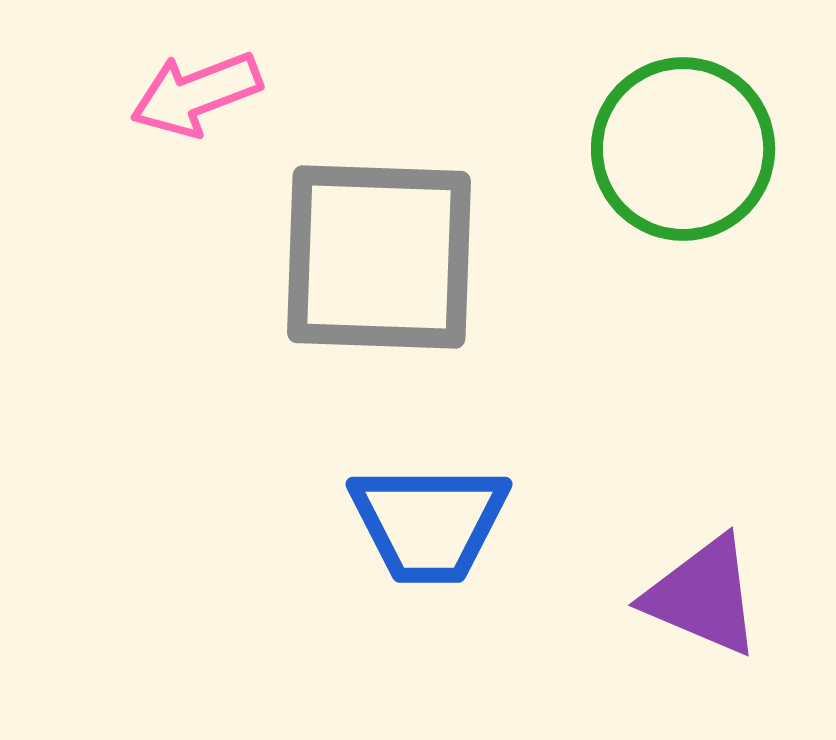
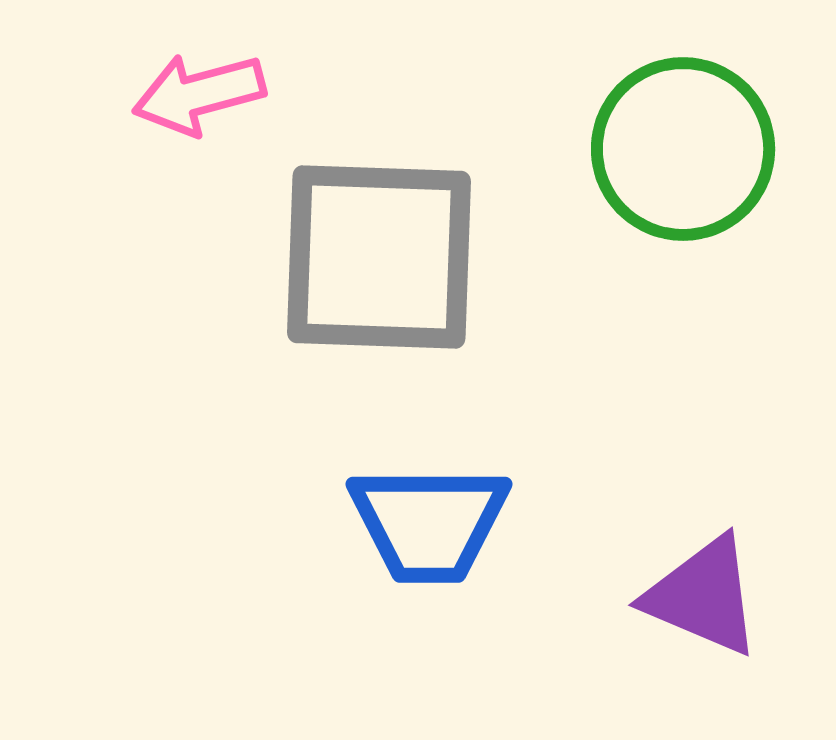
pink arrow: moved 3 px right; rotated 6 degrees clockwise
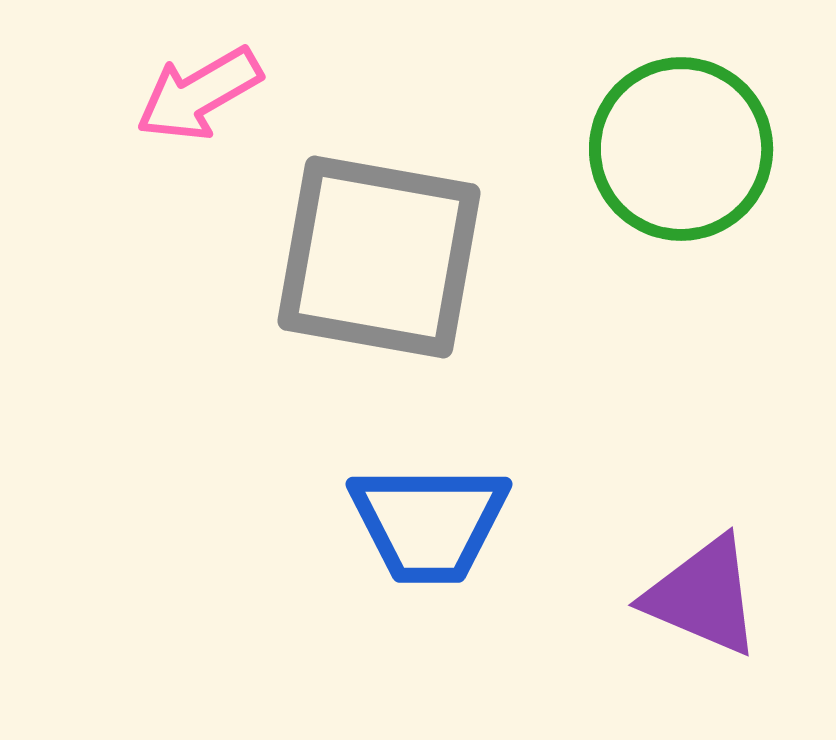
pink arrow: rotated 15 degrees counterclockwise
green circle: moved 2 px left
gray square: rotated 8 degrees clockwise
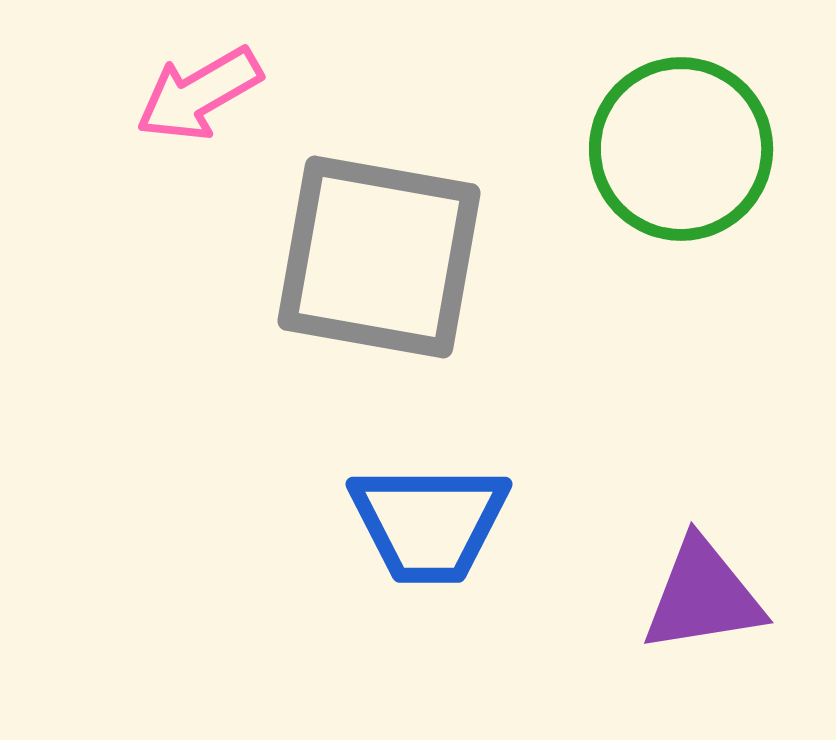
purple triangle: rotated 32 degrees counterclockwise
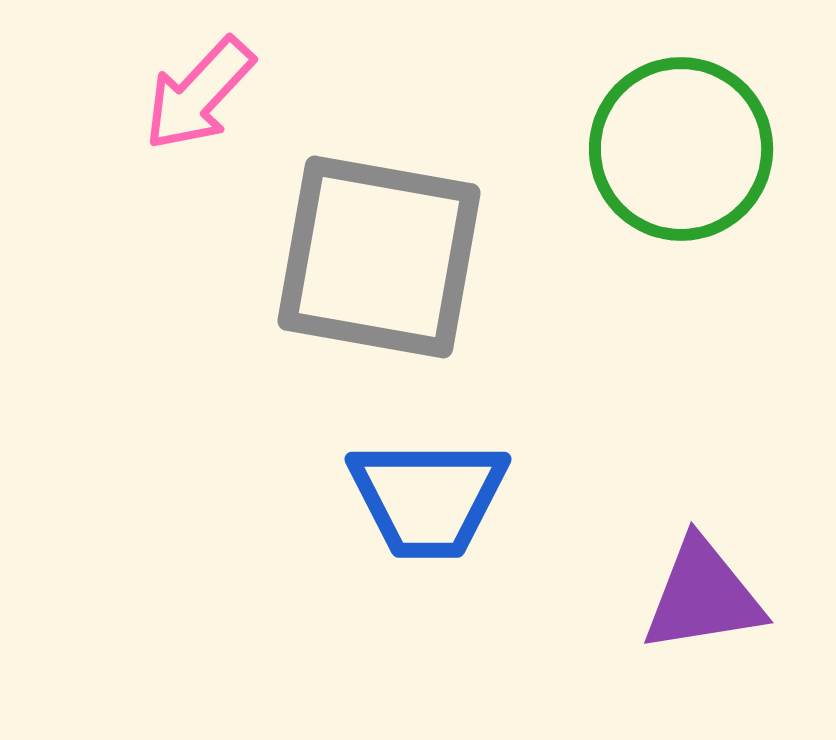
pink arrow: rotated 17 degrees counterclockwise
blue trapezoid: moved 1 px left, 25 px up
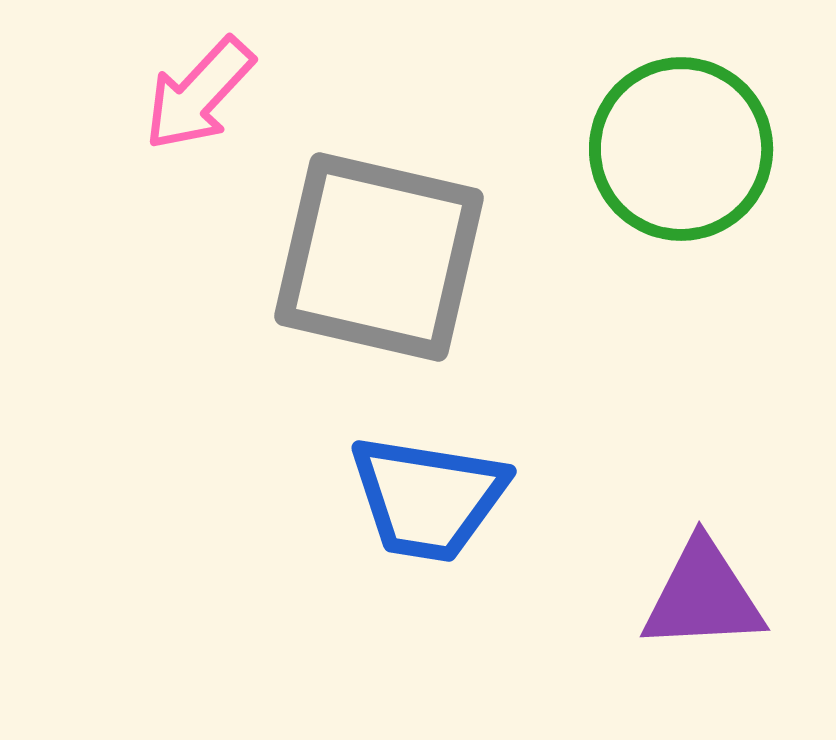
gray square: rotated 3 degrees clockwise
blue trapezoid: rotated 9 degrees clockwise
purple triangle: rotated 6 degrees clockwise
